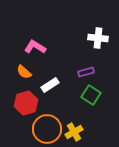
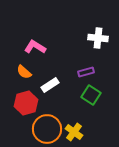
yellow cross: rotated 24 degrees counterclockwise
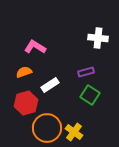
orange semicircle: rotated 119 degrees clockwise
green square: moved 1 px left
orange circle: moved 1 px up
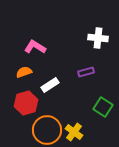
green square: moved 13 px right, 12 px down
orange circle: moved 2 px down
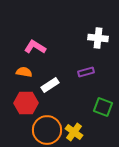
orange semicircle: rotated 28 degrees clockwise
red hexagon: rotated 15 degrees clockwise
green square: rotated 12 degrees counterclockwise
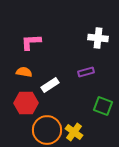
pink L-shape: moved 4 px left, 5 px up; rotated 35 degrees counterclockwise
green square: moved 1 px up
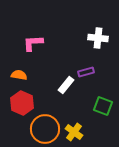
pink L-shape: moved 2 px right, 1 px down
orange semicircle: moved 5 px left, 3 px down
white rectangle: moved 16 px right; rotated 18 degrees counterclockwise
red hexagon: moved 4 px left; rotated 25 degrees clockwise
orange circle: moved 2 px left, 1 px up
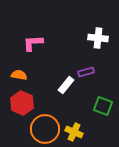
yellow cross: rotated 12 degrees counterclockwise
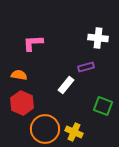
purple rectangle: moved 5 px up
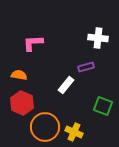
orange circle: moved 2 px up
